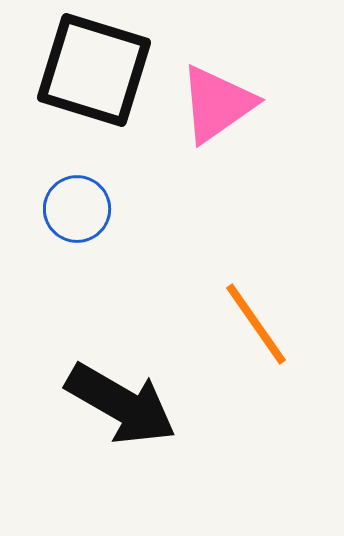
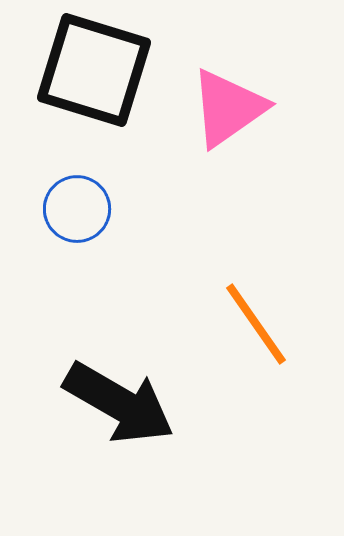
pink triangle: moved 11 px right, 4 px down
black arrow: moved 2 px left, 1 px up
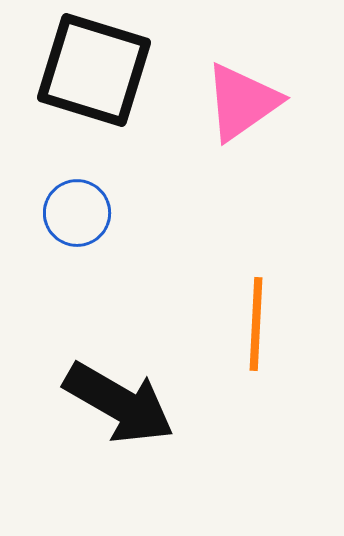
pink triangle: moved 14 px right, 6 px up
blue circle: moved 4 px down
orange line: rotated 38 degrees clockwise
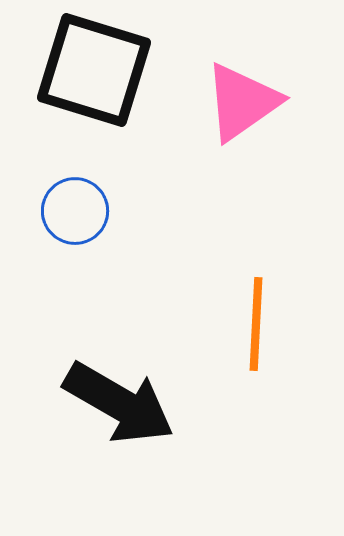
blue circle: moved 2 px left, 2 px up
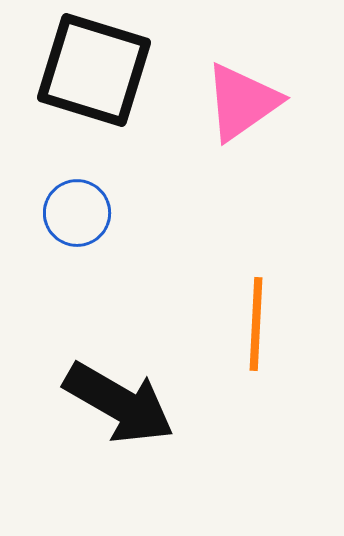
blue circle: moved 2 px right, 2 px down
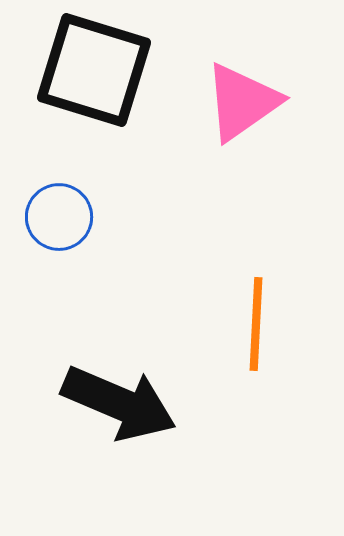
blue circle: moved 18 px left, 4 px down
black arrow: rotated 7 degrees counterclockwise
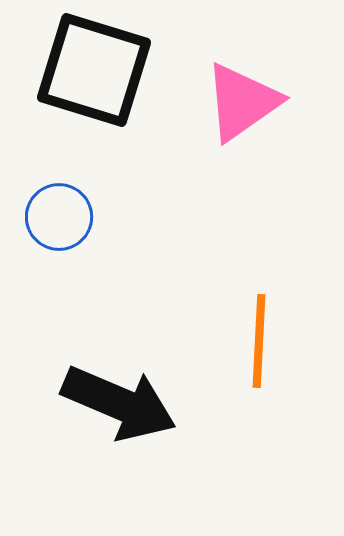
orange line: moved 3 px right, 17 px down
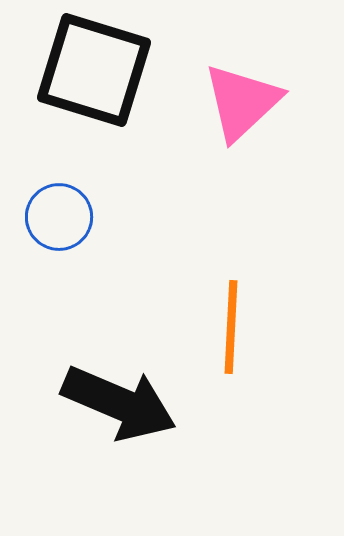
pink triangle: rotated 8 degrees counterclockwise
orange line: moved 28 px left, 14 px up
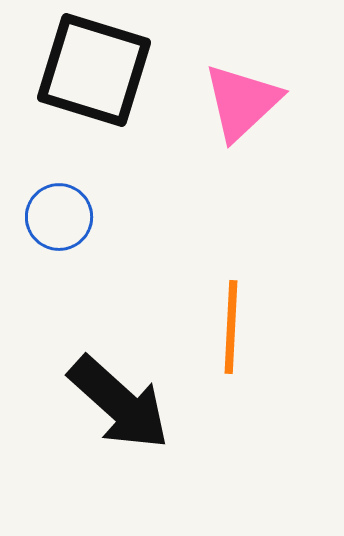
black arrow: rotated 19 degrees clockwise
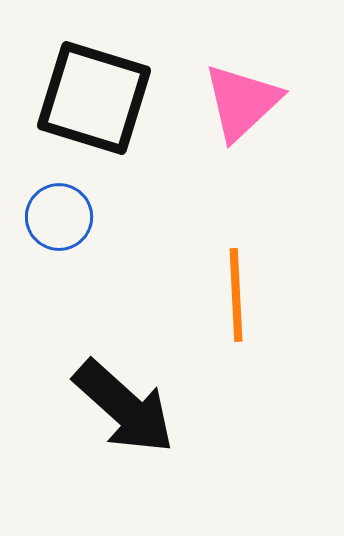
black square: moved 28 px down
orange line: moved 5 px right, 32 px up; rotated 6 degrees counterclockwise
black arrow: moved 5 px right, 4 px down
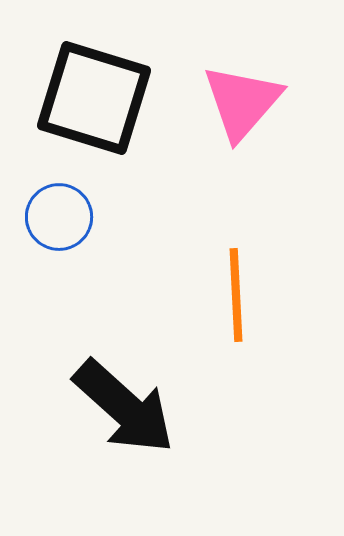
pink triangle: rotated 6 degrees counterclockwise
